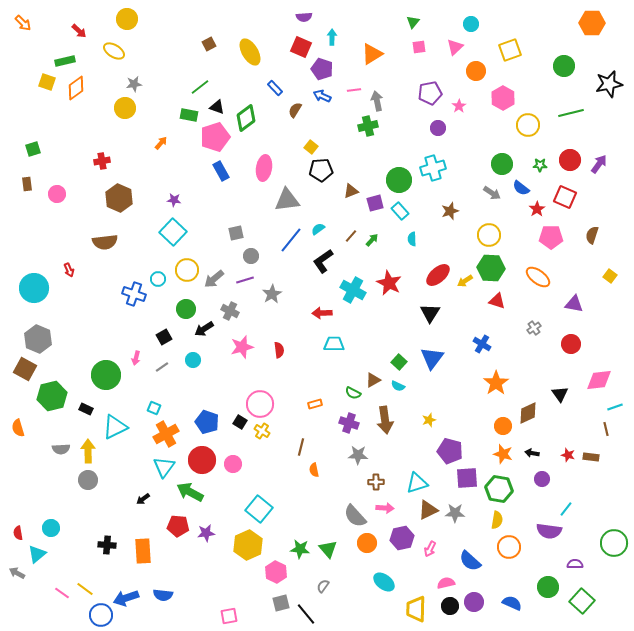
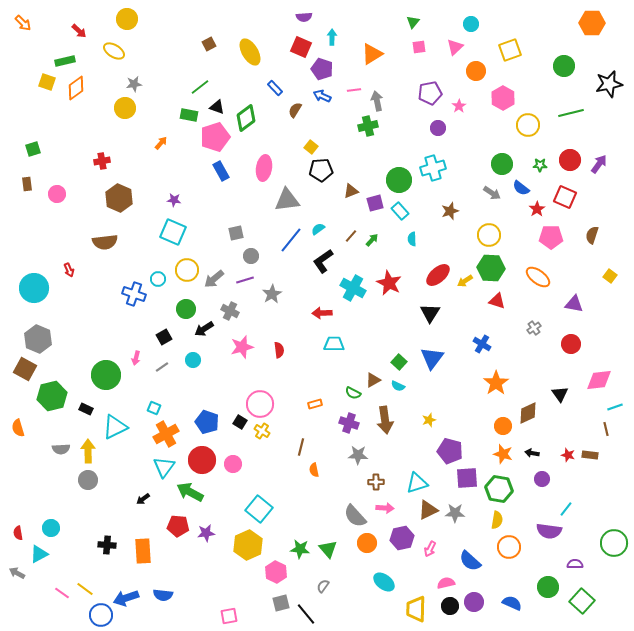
cyan square at (173, 232): rotated 20 degrees counterclockwise
cyan cross at (353, 290): moved 2 px up
brown rectangle at (591, 457): moved 1 px left, 2 px up
cyan triangle at (37, 554): moved 2 px right; rotated 12 degrees clockwise
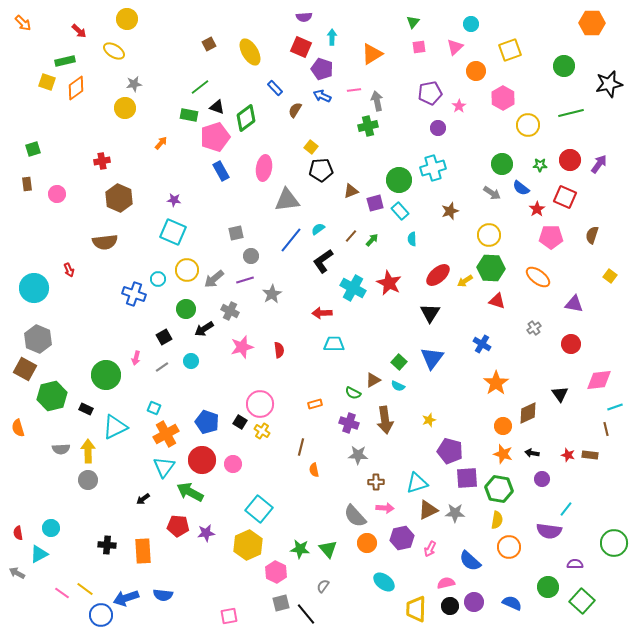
cyan circle at (193, 360): moved 2 px left, 1 px down
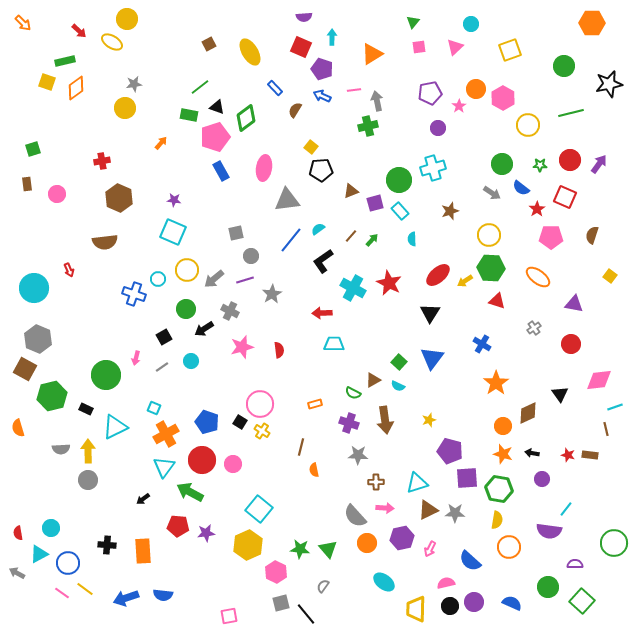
yellow ellipse at (114, 51): moved 2 px left, 9 px up
orange circle at (476, 71): moved 18 px down
blue circle at (101, 615): moved 33 px left, 52 px up
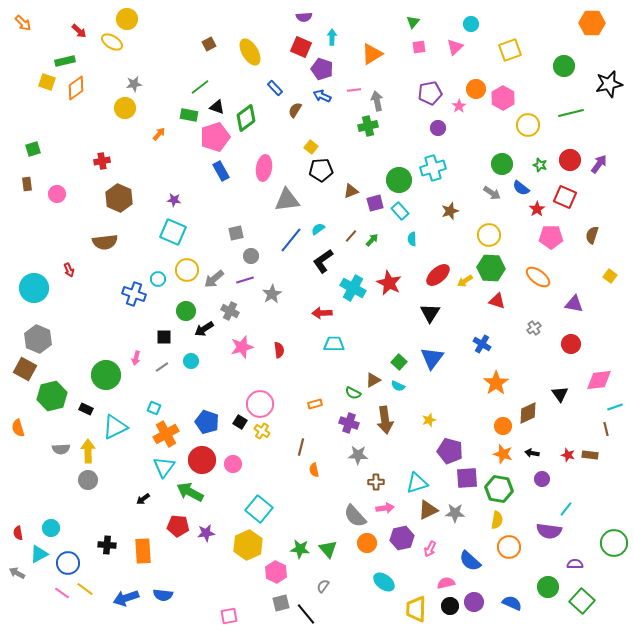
orange arrow at (161, 143): moved 2 px left, 9 px up
green star at (540, 165): rotated 16 degrees clockwise
green circle at (186, 309): moved 2 px down
black square at (164, 337): rotated 28 degrees clockwise
pink arrow at (385, 508): rotated 12 degrees counterclockwise
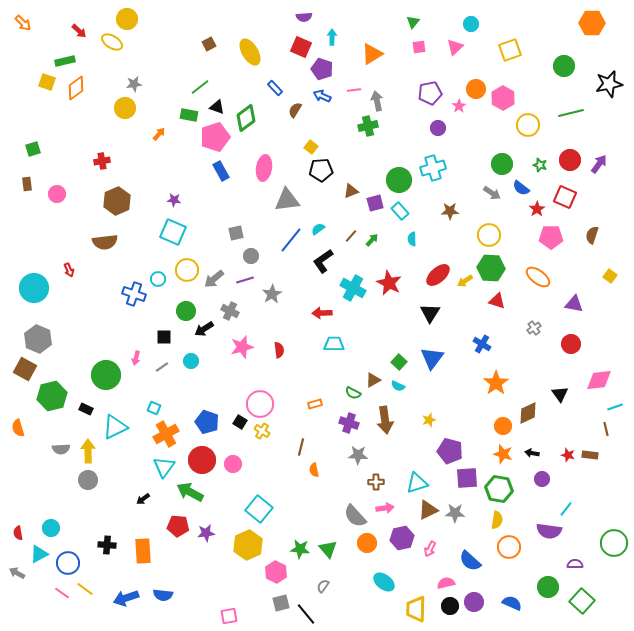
brown hexagon at (119, 198): moved 2 px left, 3 px down; rotated 12 degrees clockwise
brown star at (450, 211): rotated 18 degrees clockwise
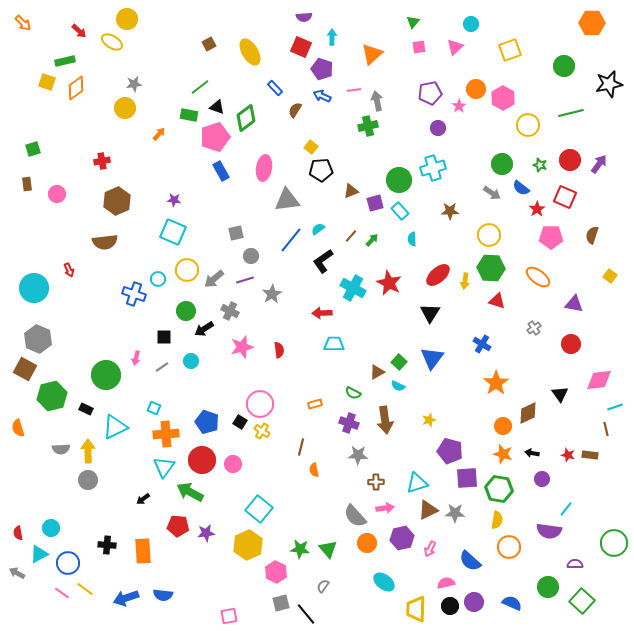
orange triangle at (372, 54): rotated 10 degrees counterclockwise
yellow arrow at (465, 281): rotated 49 degrees counterclockwise
brown triangle at (373, 380): moved 4 px right, 8 px up
orange cross at (166, 434): rotated 25 degrees clockwise
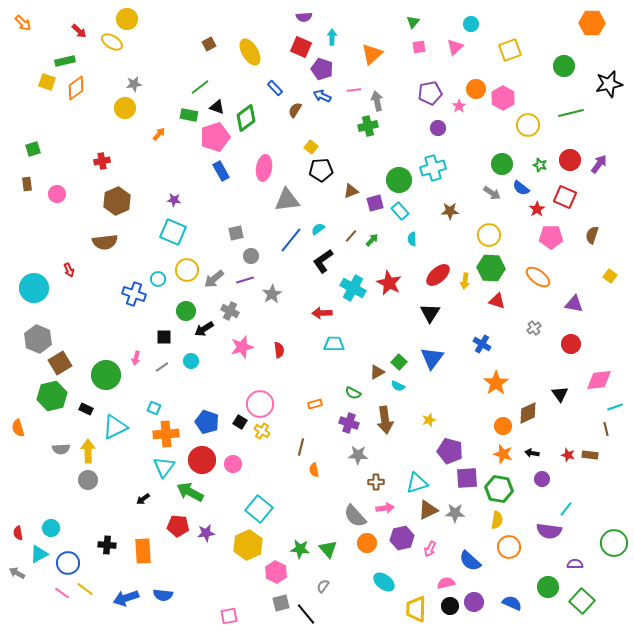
brown square at (25, 369): moved 35 px right, 6 px up; rotated 30 degrees clockwise
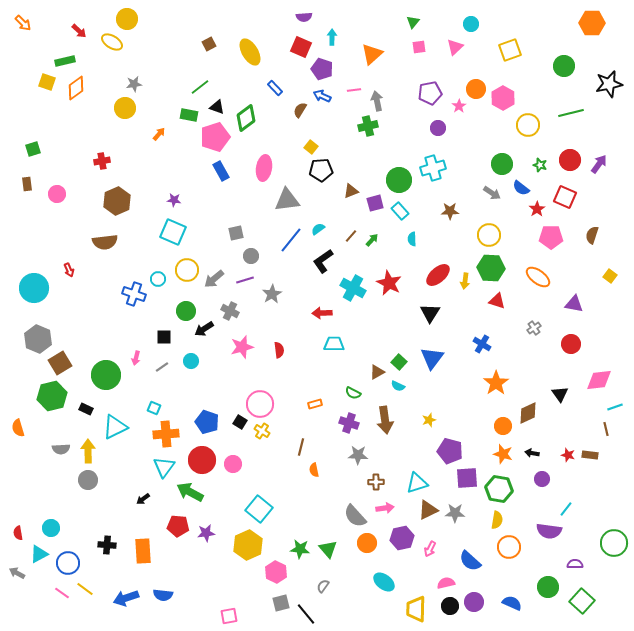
brown semicircle at (295, 110): moved 5 px right
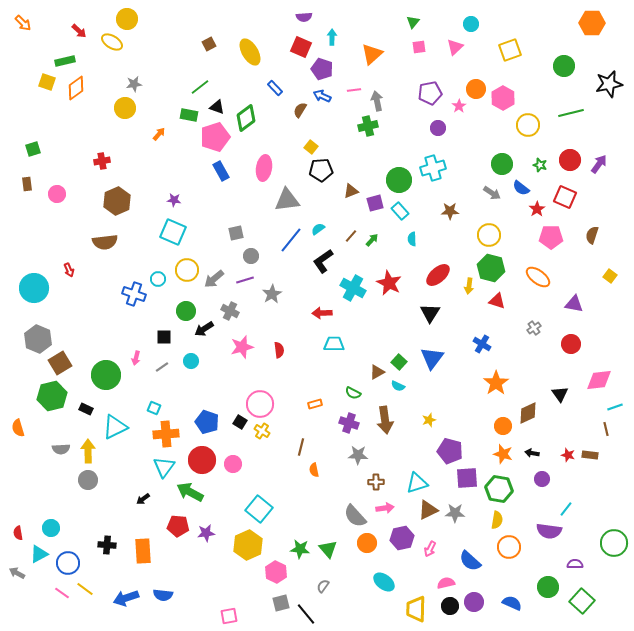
green hexagon at (491, 268): rotated 12 degrees clockwise
yellow arrow at (465, 281): moved 4 px right, 5 px down
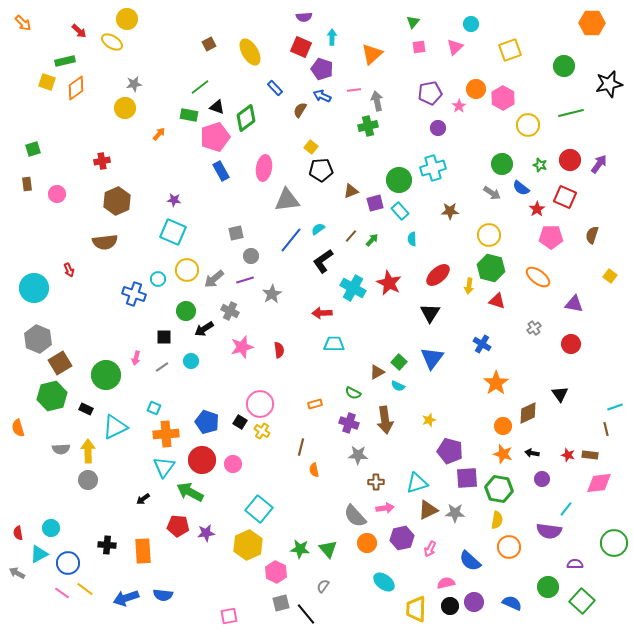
pink diamond at (599, 380): moved 103 px down
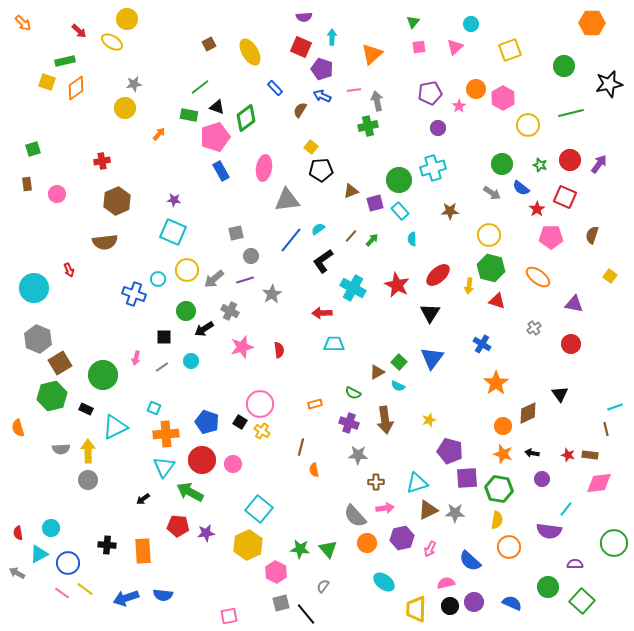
red star at (389, 283): moved 8 px right, 2 px down
green circle at (106, 375): moved 3 px left
